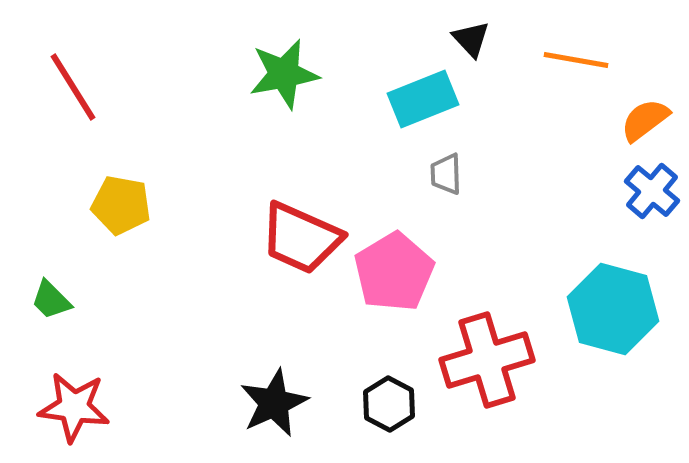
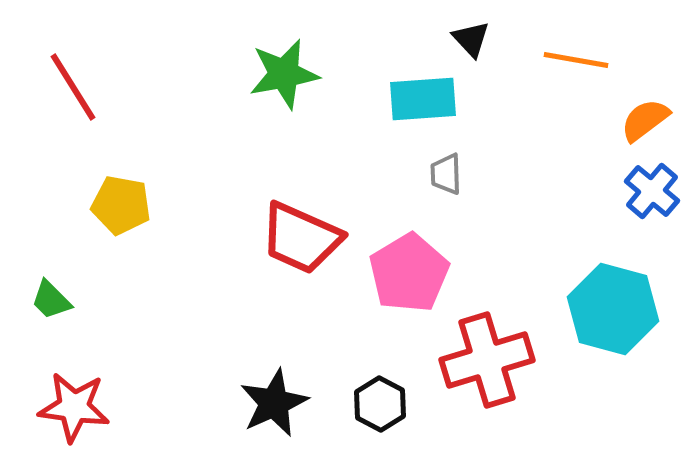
cyan rectangle: rotated 18 degrees clockwise
pink pentagon: moved 15 px right, 1 px down
black hexagon: moved 9 px left
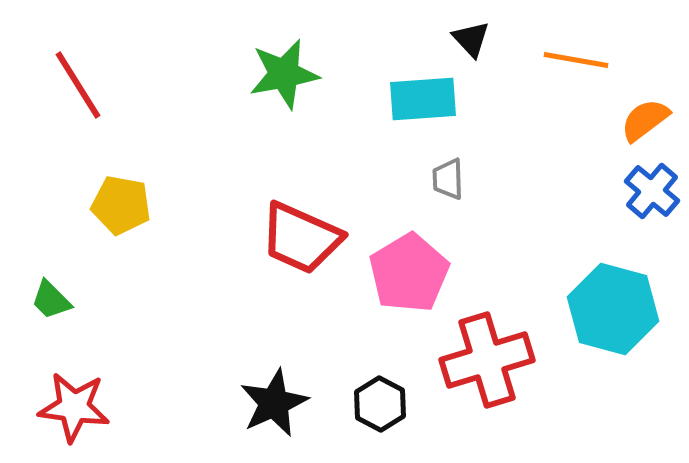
red line: moved 5 px right, 2 px up
gray trapezoid: moved 2 px right, 5 px down
